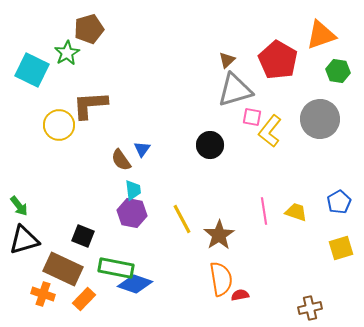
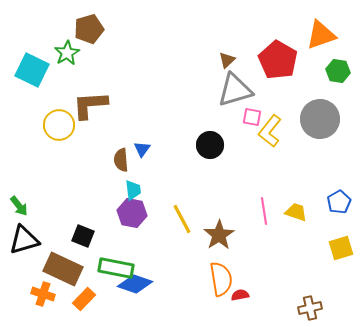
brown semicircle: rotated 30 degrees clockwise
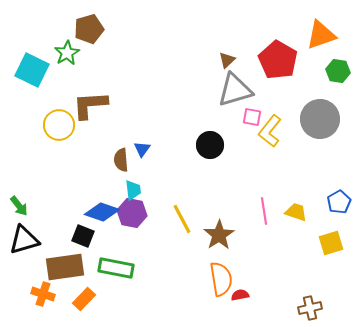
yellow square: moved 10 px left, 5 px up
brown rectangle: moved 2 px right, 2 px up; rotated 33 degrees counterclockwise
blue diamond: moved 33 px left, 72 px up
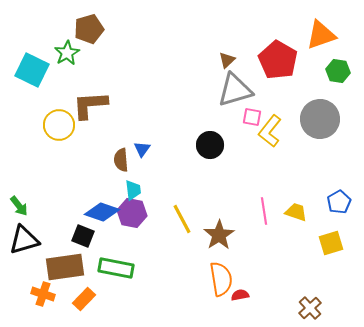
brown cross: rotated 30 degrees counterclockwise
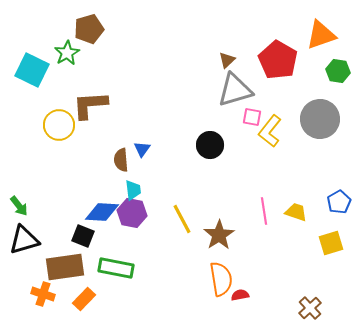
blue diamond: rotated 16 degrees counterclockwise
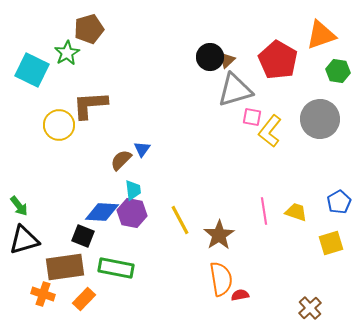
black circle: moved 88 px up
brown semicircle: rotated 50 degrees clockwise
yellow line: moved 2 px left, 1 px down
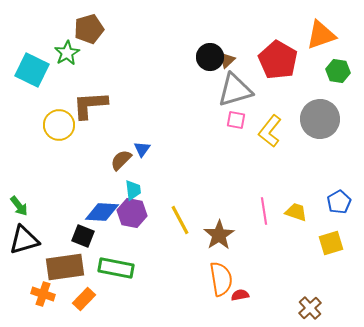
pink square: moved 16 px left, 3 px down
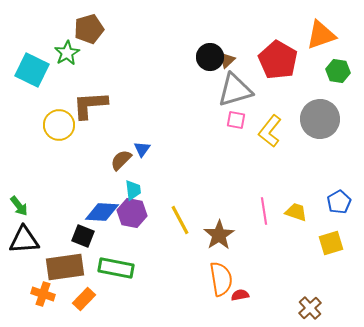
black triangle: rotated 12 degrees clockwise
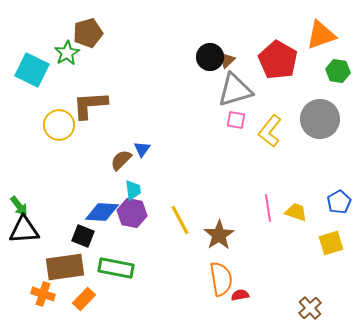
brown pentagon: moved 1 px left, 4 px down
pink line: moved 4 px right, 3 px up
black triangle: moved 10 px up
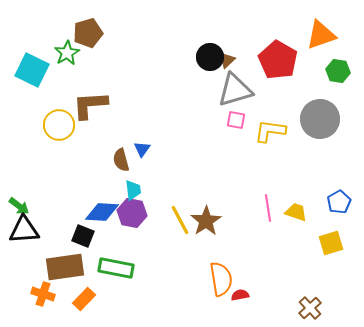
yellow L-shape: rotated 60 degrees clockwise
brown semicircle: rotated 60 degrees counterclockwise
green arrow: rotated 15 degrees counterclockwise
brown star: moved 13 px left, 14 px up
